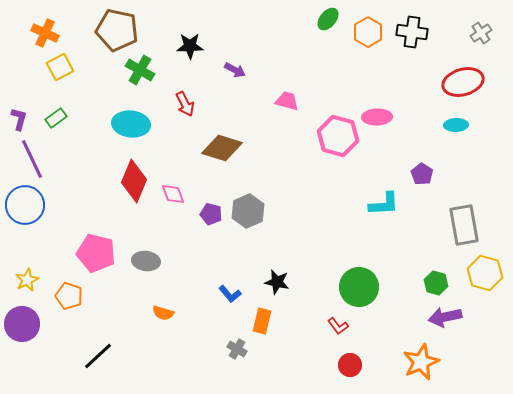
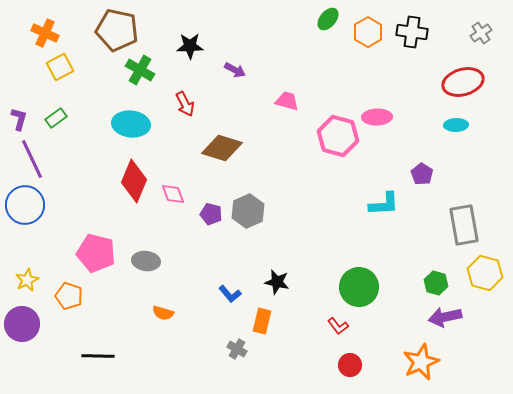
black line at (98, 356): rotated 44 degrees clockwise
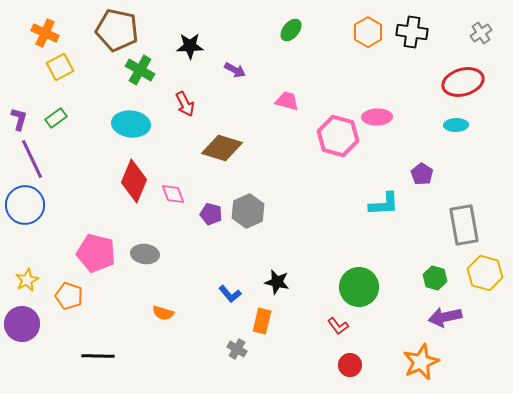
green ellipse at (328, 19): moved 37 px left, 11 px down
gray ellipse at (146, 261): moved 1 px left, 7 px up
green hexagon at (436, 283): moved 1 px left, 5 px up
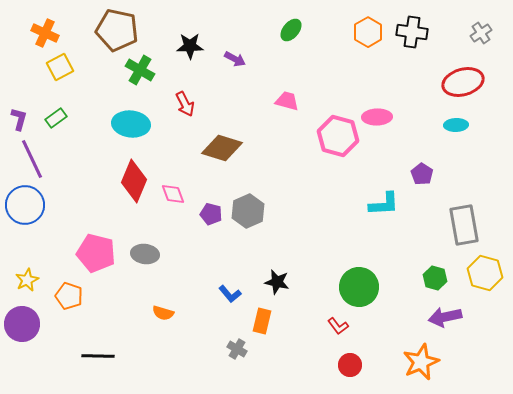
purple arrow at (235, 70): moved 11 px up
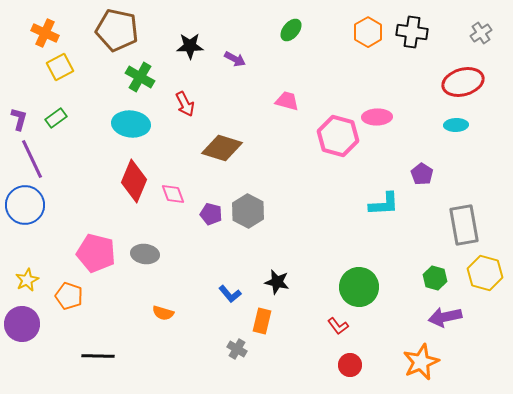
green cross at (140, 70): moved 7 px down
gray hexagon at (248, 211): rotated 8 degrees counterclockwise
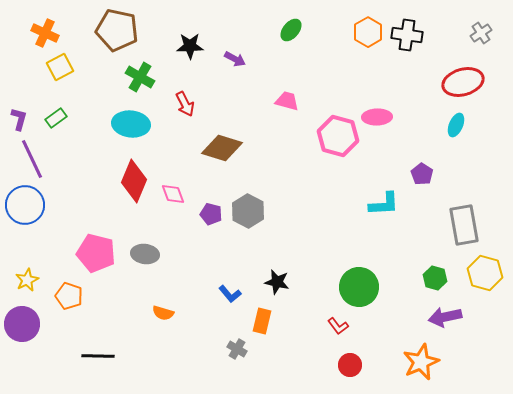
black cross at (412, 32): moved 5 px left, 3 px down
cyan ellipse at (456, 125): rotated 65 degrees counterclockwise
